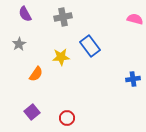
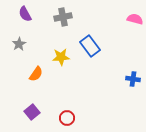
blue cross: rotated 16 degrees clockwise
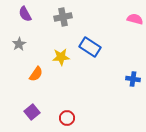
blue rectangle: moved 1 px down; rotated 20 degrees counterclockwise
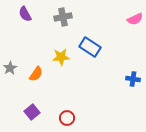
pink semicircle: rotated 140 degrees clockwise
gray star: moved 9 px left, 24 px down
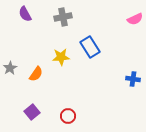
blue rectangle: rotated 25 degrees clockwise
red circle: moved 1 px right, 2 px up
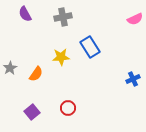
blue cross: rotated 32 degrees counterclockwise
red circle: moved 8 px up
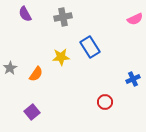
red circle: moved 37 px right, 6 px up
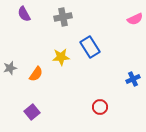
purple semicircle: moved 1 px left
gray star: rotated 16 degrees clockwise
red circle: moved 5 px left, 5 px down
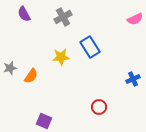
gray cross: rotated 18 degrees counterclockwise
orange semicircle: moved 5 px left, 2 px down
red circle: moved 1 px left
purple square: moved 12 px right, 9 px down; rotated 28 degrees counterclockwise
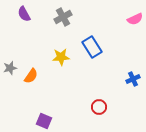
blue rectangle: moved 2 px right
